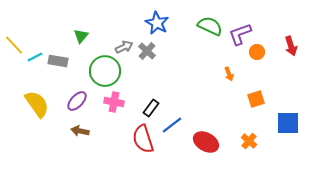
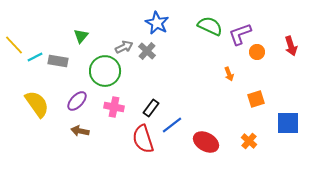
pink cross: moved 5 px down
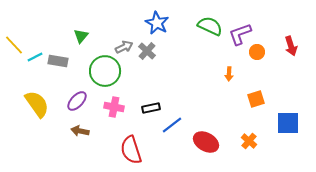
orange arrow: rotated 24 degrees clockwise
black rectangle: rotated 42 degrees clockwise
red semicircle: moved 12 px left, 11 px down
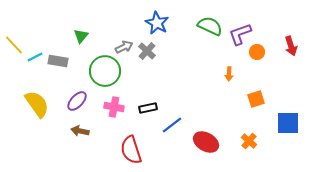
black rectangle: moved 3 px left
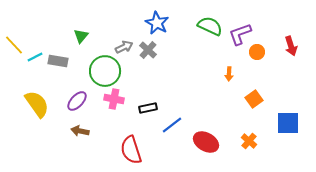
gray cross: moved 1 px right, 1 px up
orange square: moved 2 px left; rotated 18 degrees counterclockwise
pink cross: moved 8 px up
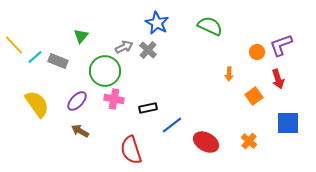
purple L-shape: moved 41 px right, 11 px down
red arrow: moved 13 px left, 33 px down
cyan line: rotated 14 degrees counterclockwise
gray rectangle: rotated 12 degrees clockwise
orange square: moved 3 px up
brown arrow: rotated 18 degrees clockwise
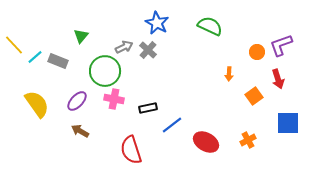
orange cross: moved 1 px left, 1 px up; rotated 21 degrees clockwise
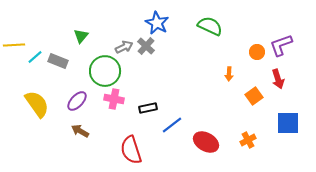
yellow line: rotated 50 degrees counterclockwise
gray cross: moved 2 px left, 4 px up
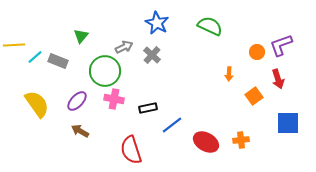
gray cross: moved 6 px right, 9 px down
orange cross: moved 7 px left; rotated 21 degrees clockwise
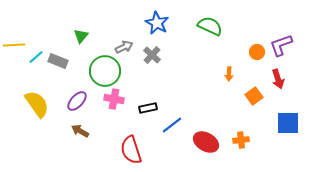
cyan line: moved 1 px right
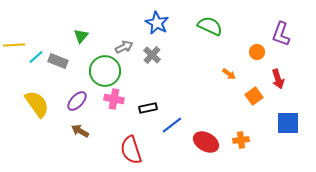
purple L-shape: moved 11 px up; rotated 50 degrees counterclockwise
orange arrow: rotated 56 degrees counterclockwise
